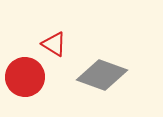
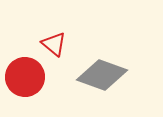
red triangle: rotated 8 degrees clockwise
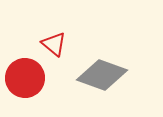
red circle: moved 1 px down
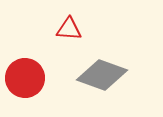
red triangle: moved 15 px right, 15 px up; rotated 36 degrees counterclockwise
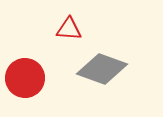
gray diamond: moved 6 px up
